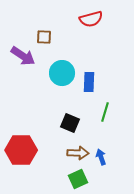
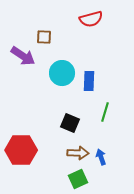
blue rectangle: moved 1 px up
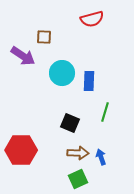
red semicircle: moved 1 px right
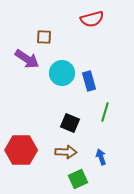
purple arrow: moved 4 px right, 3 px down
blue rectangle: rotated 18 degrees counterclockwise
brown arrow: moved 12 px left, 1 px up
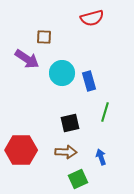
red semicircle: moved 1 px up
black square: rotated 36 degrees counterclockwise
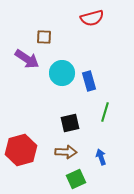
red hexagon: rotated 16 degrees counterclockwise
green square: moved 2 px left
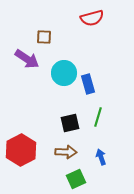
cyan circle: moved 2 px right
blue rectangle: moved 1 px left, 3 px down
green line: moved 7 px left, 5 px down
red hexagon: rotated 12 degrees counterclockwise
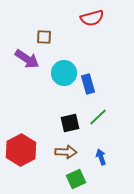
green line: rotated 30 degrees clockwise
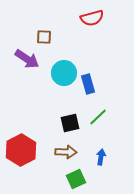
blue arrow: rotated 28 degrees clockwise
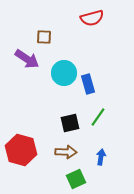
green line: rotated 12 degrees counterclockwise
red hexagon: rotated 16 degrees counterclockwise
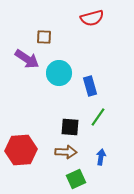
cyan circle: moved 5 px left
blue rectangle: moved 2 px right, 2 px down
black square: moved 4 px down; rotated 18 degrees clockwise
red hexagon: rotated 20 degrees counterclockwise
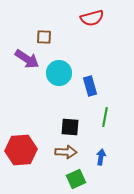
green line: moved 7 px right; rotated 24 degrees counterclockwise
